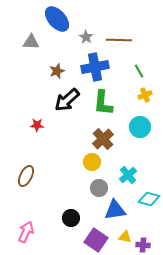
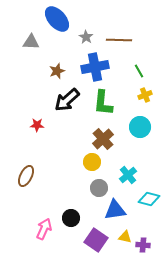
pink arrow: moved 18 px right, 3 px up
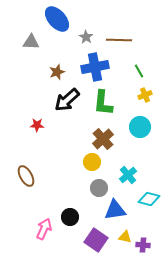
brown star: moved 1 px down
brown ellipse: rotated 55 degrees counterclockwise
black circle: moved 1 px left, 1 px up
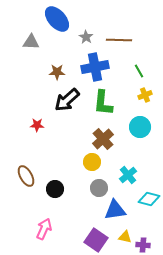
brown star: rotated 21 degrees clockwise
black circle: moved 15 px left, 28 px up
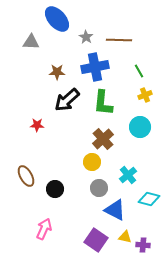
blue triangle: rotated 35 degrees clockwise
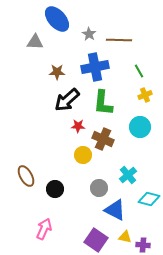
gray star: moved 3 px right, 3 px up
gray triangle: moved 4 px right
red star: moved 41 px right, 1 px down
brown cross: rotated 25 degrees counterclockwise
yellow circle: moved 9 px left, 7 px up
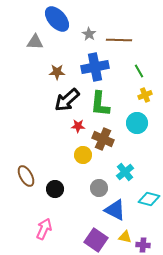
green L-shape: moved 3 px left, 1 px down
cyan circle: moved 3 px left, 4 px up
cyan cross: moved 3 px left, 3 px up
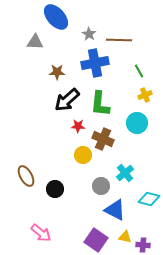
blue ellipse: moved 1 px left, 2 px up
blue cross: moved 4 px up
cyan cross: moved 1 px down
gray circle: moved 2 px right, 2 px up
pink arrow: moved 3 px left, 4 px down; rotated 105 degrees clockwise
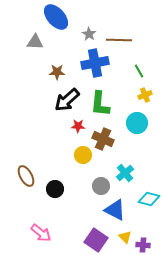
yellow triangle: rotated 32 degrees clockwise
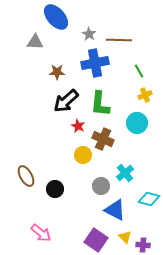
black arrow: moved 1 px left, 1 px down
red star: rotated 24 degrees clockwise
